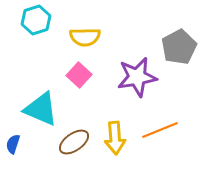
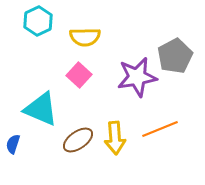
cyan hexagon: moved 2 px right, 1 px down; rotated 8 degrees counterclockwise
gray pentagon: moved 4 px left, 9 px down
orange line: moved 1 px up
brown ellipse: moved 4 px right, 2 px up
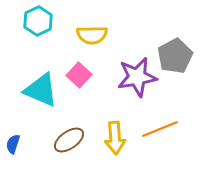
yellow semicircle: moved 7 px right, 2 px up
cyan triangle: moved 19 px up
brown ellipse: moved 9 px left
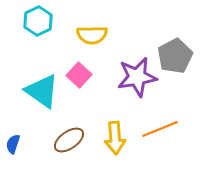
cyan triangle: moved 1 px right, 1 px down; rotated 12 degrees clockwise
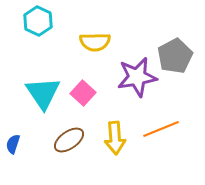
cyan hexagon: rotated 8 degrees counterclockwise
yellow semicircle: moved 3 px right, 7 px down
pink square: moved 4 px right, 18 px down
cyan triangle: moved 1 px right, 2 px down; rotated 21 degrees clockwise
orange line: moved 1 px right
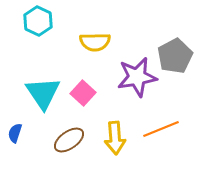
blue semicircle: moved 2 px right, 11 px up
